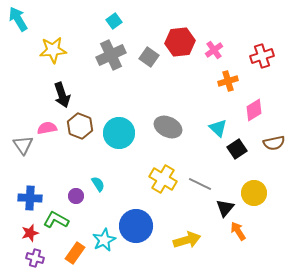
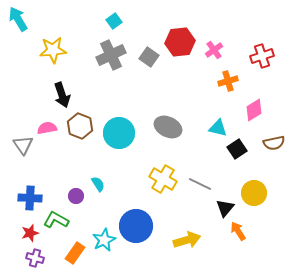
cyan triangle: rotated 30 degrees counterclockwise
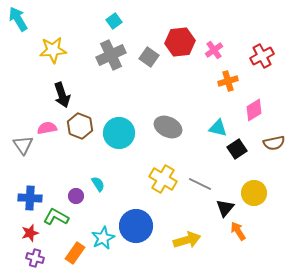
red cross: rotated 10 degrees counterclockwise
green L-shape: moved 3 px up
cyan star: moved 1 px left, 2 px up
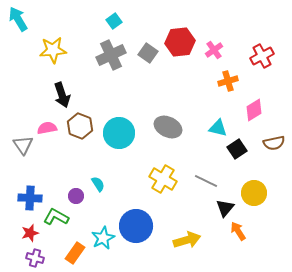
gray square: moved 1 px left, 4 px up
gray line: moved 6 px right, 3 px up
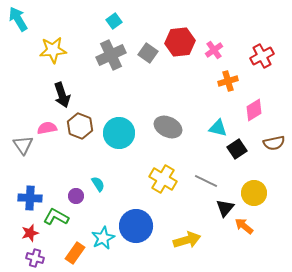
orange arrow: moved 6 px right, 5 px up; rotated 18 degrees counterclockwise
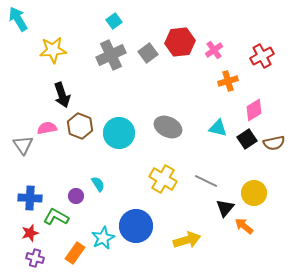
gray square: rotated 18 degrees clockwise
black square: moved 10 px right, 10 px up
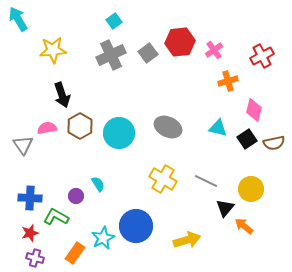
pink diamond: rotated 45 degrees counterclockwise
brown hexagon: rotated 10 degrees clockwise
yellow circle: moved 3 px left, 4 px up
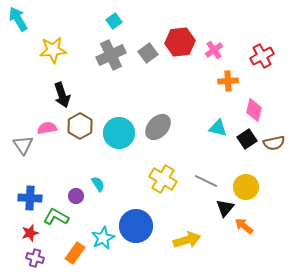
orange cross: rotated 12 degrees clockwise
gray ellipse: moved 10 px left; rotated 72 degrees counterclockwise
yellow circle: moved 5 px left, 2 px up
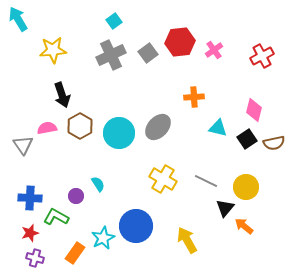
orange cross: moved 34 px left, 16 px down
yellow arrow: rotated 104 degrees counterclockwise
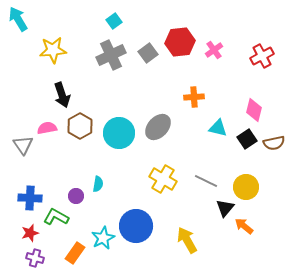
cyan semicircle: rotated 42 degrees clockwise
